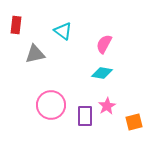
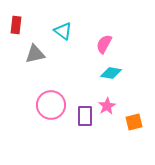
cyan diamond: moved 9 px right
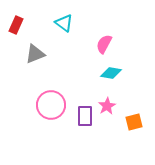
red rectangle: rotated 18 degrees clockwise
cyan triangle: moved 1 px right, 8 px up
gray triangle: rotated 10 degrees counterclockwise
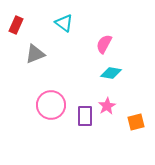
orange square: moved 2 px right
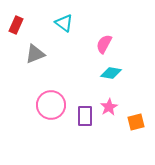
pink star: moved 2 px right, 1 px down
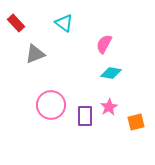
red rectangle: moved 2 px up; rotated 66 degrees counterclockwise
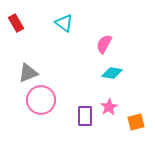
red rectangle: rotated 12 degrees clockwise
gray triangle: moved 7 px left, 19 px down
cyan diamond: moved 1 px right
pink circle: moved 10 px left, 5 px up
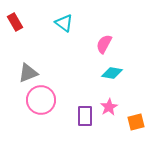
red rectangle: moved 1 px left, 1 px up
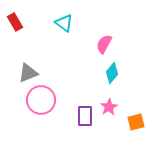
cyan diamond: rotated 60 degrees counterclockwise
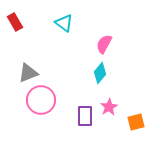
cyan diamond: moved 12 px left
